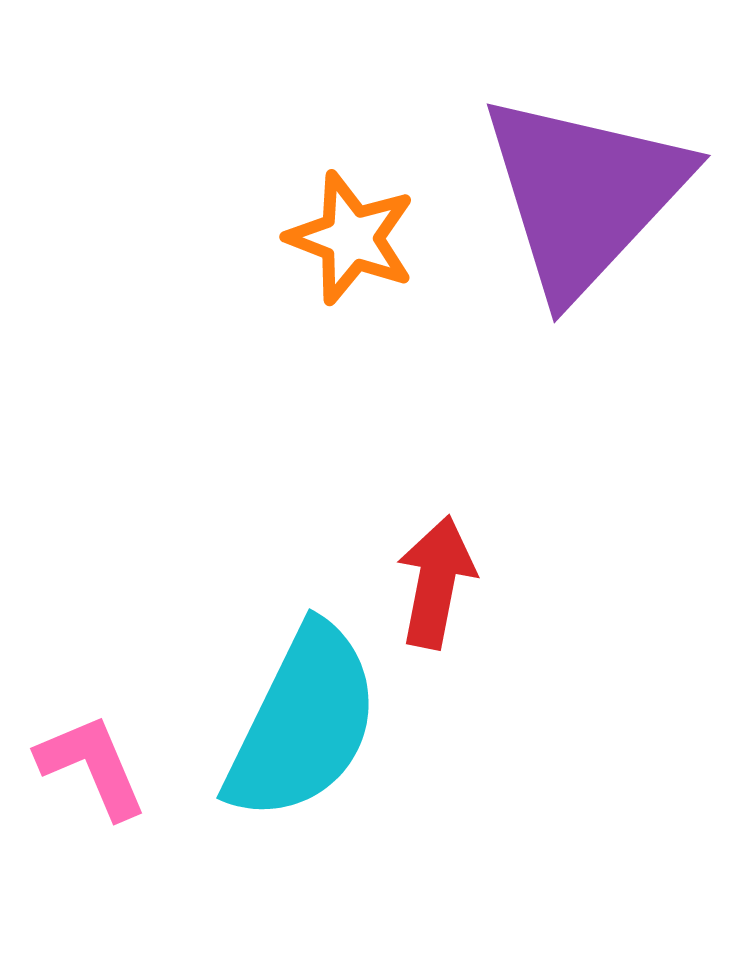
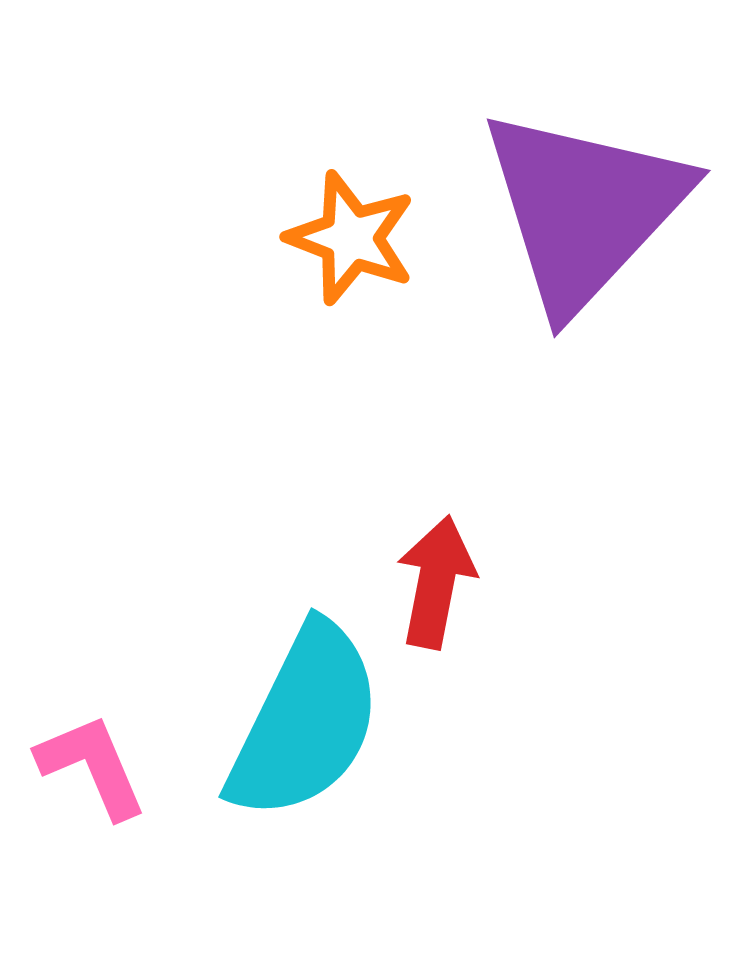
purple triangle: moved 15 px down
cyan semicircle: moved 2 px right, 1 px up
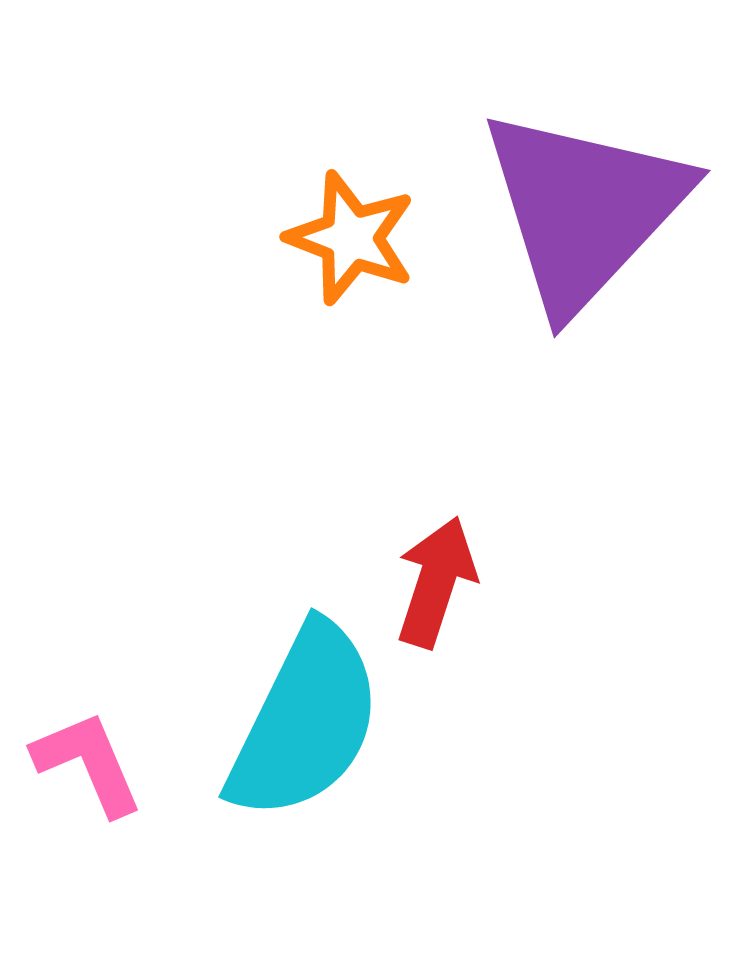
red arrow: rotated 7 degrees clockwise
pink L-shape: moved 4 px left, 3 px up
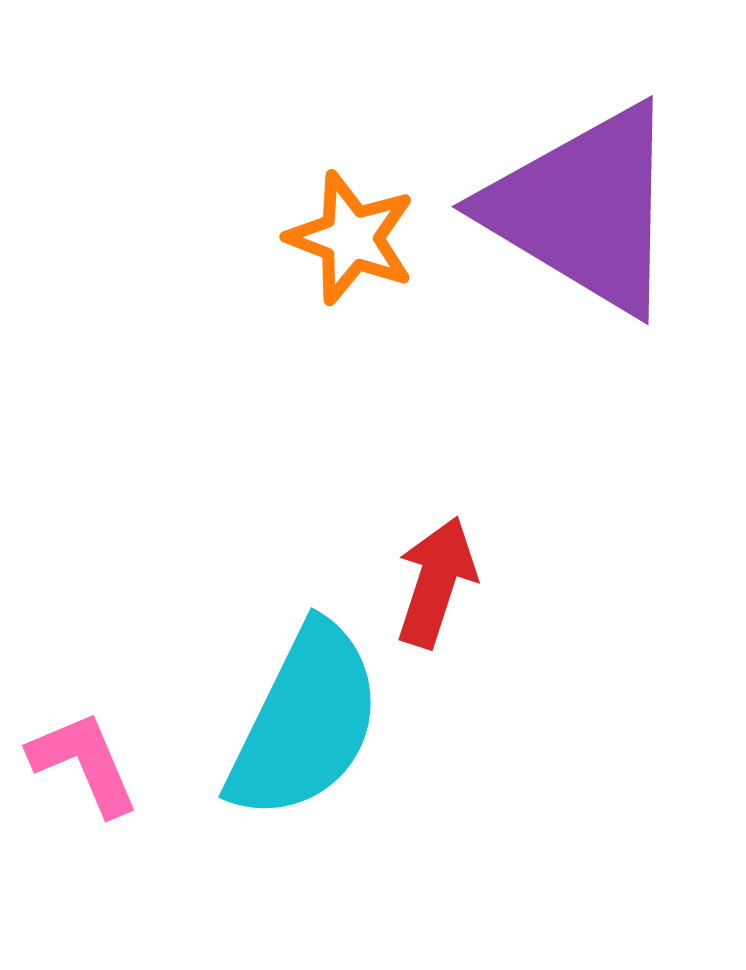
purple triangle: rotated 42 degrees counterclockwise
pink L-shape: moved 4 px left
